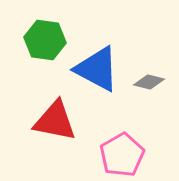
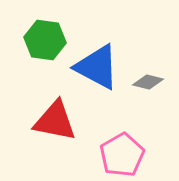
blue triangle: moved 2 px up
gray diamond: moved 1 px left
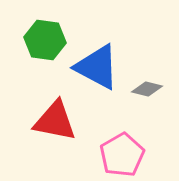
gray diamond: moved 1 px left, 7 px down
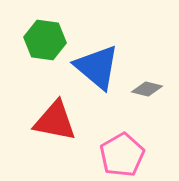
blue triangle: rotated 12 degrees clockwise
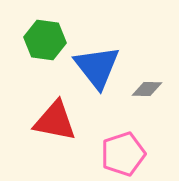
blue triangle: rotated 12 degrees clockwise
gray diamond: rotated 12 degrees counterclockwise
pink pentagon: moved 1 px right, 1 px up; rotated 12 degrees clockwise
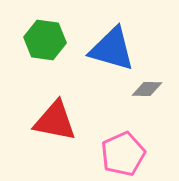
blue triangle: moved 15 px right, 18 px up; rotated 36 degrees counterclockwise
pink pentagon: rotated 6 degrees counterclockwise
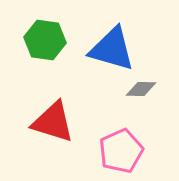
gray diamond: moved 6 px left
red triangle: moved 2 px left, 1 px down; rotated 6 degrees clockwise
pink pentagon: moved 2 px left, 3 px up
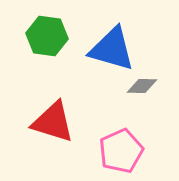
green hexagon: moved 2 px right, 4 px up
gray diamond: moved 1 px right, 3 px up
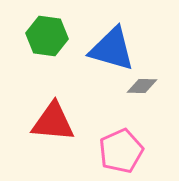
red triangle: rotated 12 degrees counterclockwise
